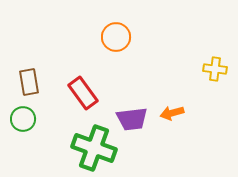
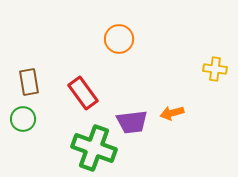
orange circle: moved 3 px right, 2 px down
purple trapezoid: moved 3 px down
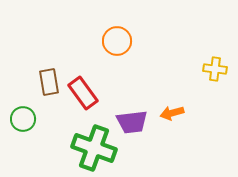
orange circle: moved 2 px left, 2 px down
brown rectangle: moved 20 px right
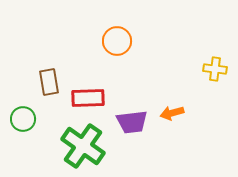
red rectangle: moved 5 px right, 5 px down; rotated 56 degrees counterclockwise
green cross: moved 11 px left, 2 px up; rotated 15 degrees clockwise
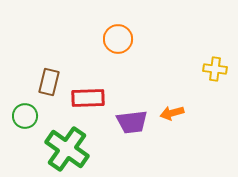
orange circle: moved 1 px right, 2 px up
brown rectangle: rotated 24 degrees clockwise
green circle: moved 2 px right, 3 px up
green cross: moved 16 px left, 3 px down
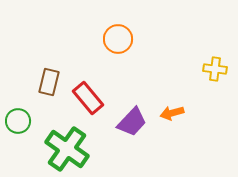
red rectangle: rotated 52 degrees clockwise
green circle: moved 7 px left, 5 px down
purple trapezoid: rotated 40 degrees counterclockwise
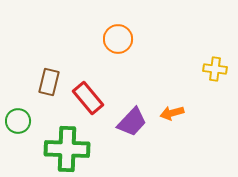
green cross: rotated 33 degrees counterclockwise
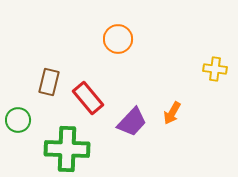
orange arrow: rotated 45 degrees counterclockwise
green circle: moved 1 px up
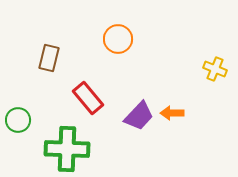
yellow cross: rotated 15 degrees clockwise
brown rectangle: moved 24 px up
orange arrow: rotated 60 degrees clockwise
purple trapezoid: moved 7 px right, 6 px up
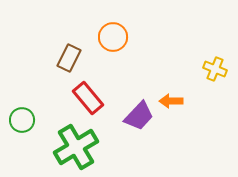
orange circle: moved 5 px left, 2 px up
brown rectangle: moved 20 px right; rotated 12 degrees clockwise
orange arrow: moved 1 px left, 12 px up
green circle: moved 4 px right
green cross: moved 9 px right, 2 px up; rotated 33 degrees counterclockwise
